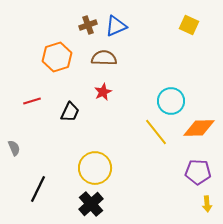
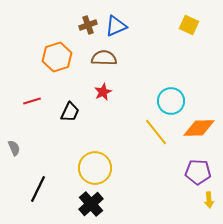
yellow arrow: moved 2 px right, 4 px up
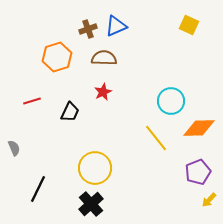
brown cross: moved 4 px down
yellow line: moved 6 px down
purple pentagon: rotated 25 degrees counterclockwise
yellow arrow: rotated 49 degrees clockwise
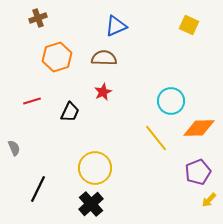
brown cross: moved 50 px left, 11 px up
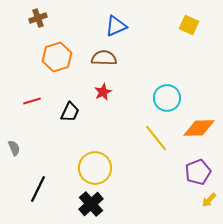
cyan circle: moved 4 px left, 3 px up
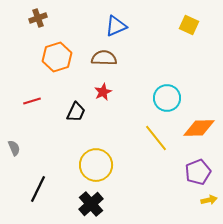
black trapezoid: moved 6 px right
yellow circle: moved 1 px right, 3 px up
yellow arrow: rotated 147 degrees counterclockwise
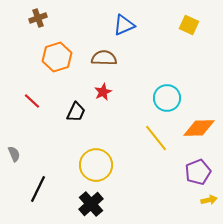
blue triangle: moved 8 px right, 1 px up
red line: rotated 60 degrees clockwise
gray semicircle: moved 6 px down
